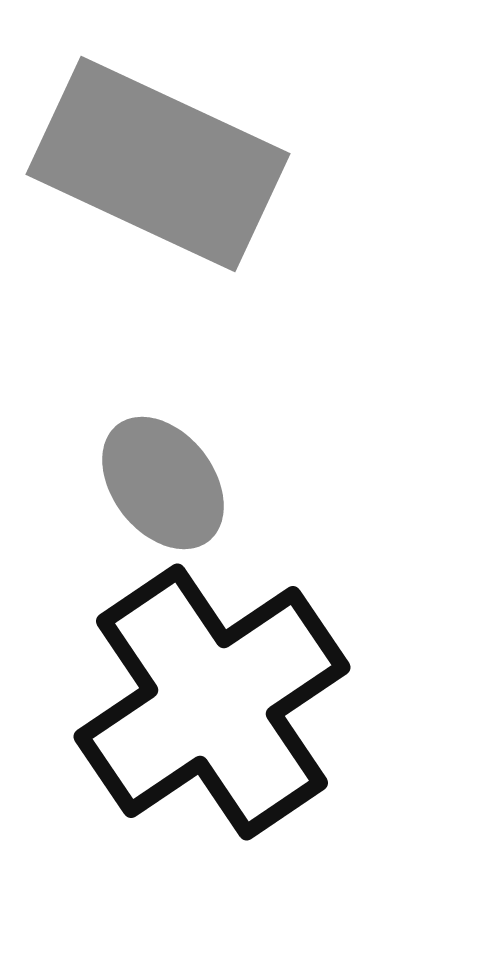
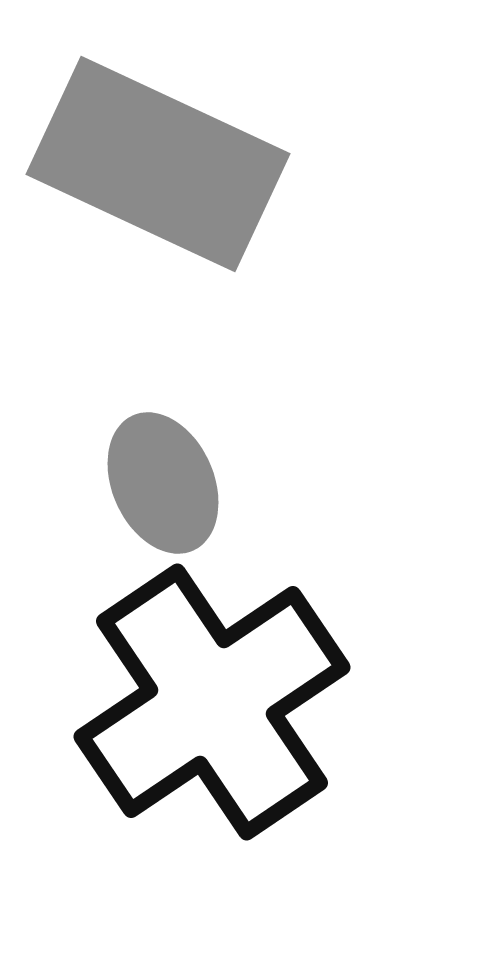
gray ellipse: rotated 14 degrees clockwise
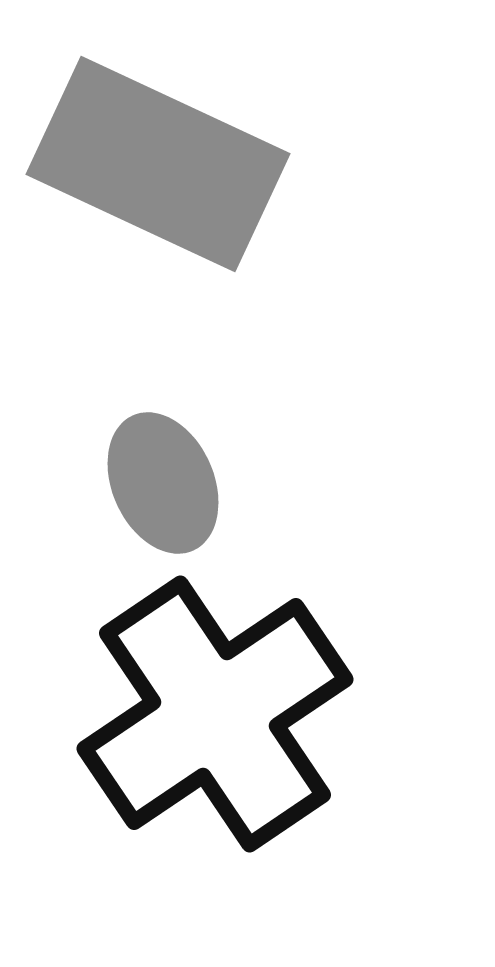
black cross: moved 3 px right, 12 px down
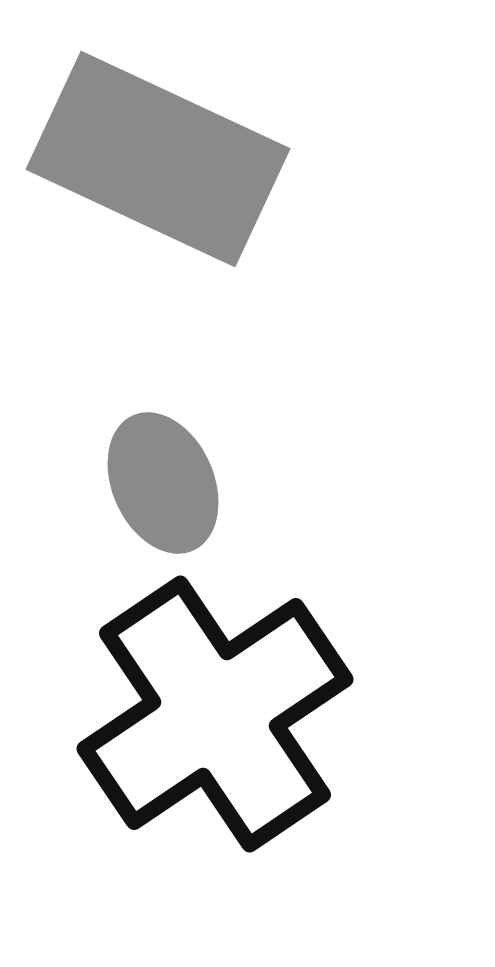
gray rectangle: moved 5 px up
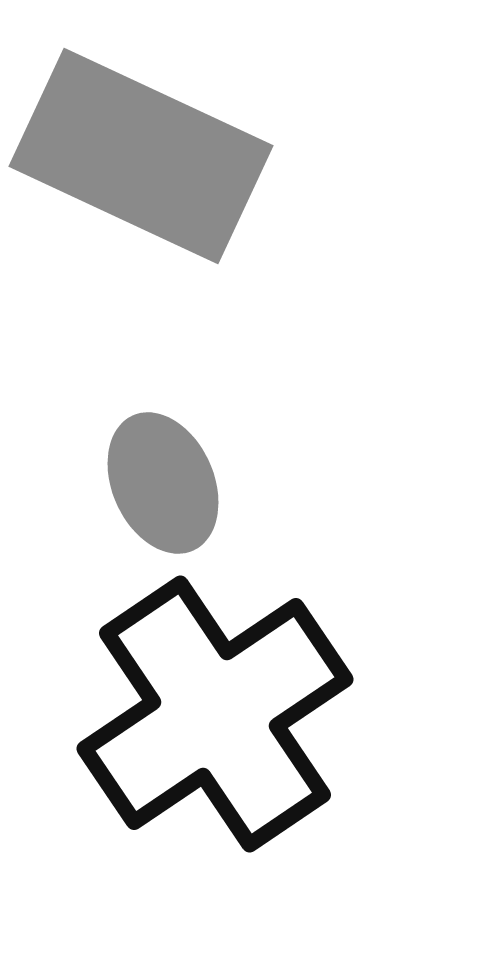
gray rectangle: moved 17 px left, 3 px up
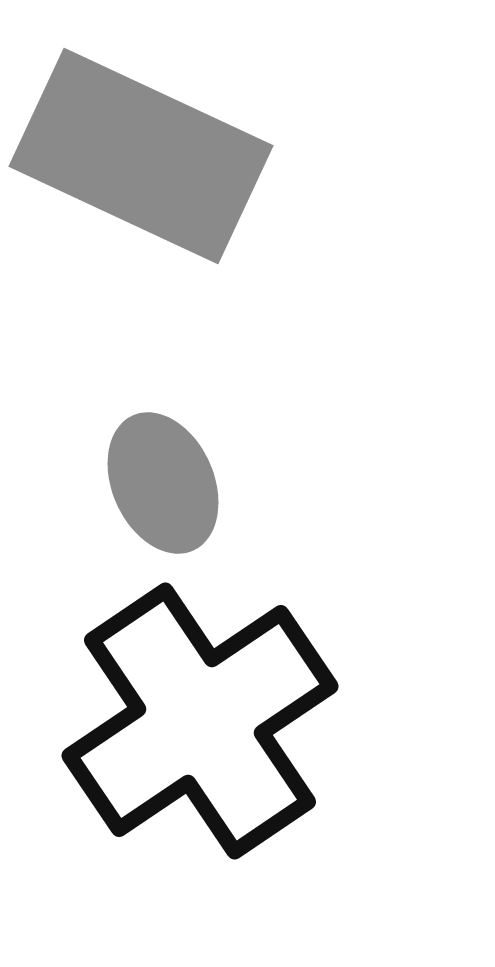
black cross: moved 15 px left, 7 px down
